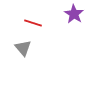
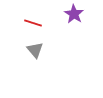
gray triangle: moved 12 px right, 2 px down
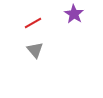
red line: rotated 48 degrees counterclockwise
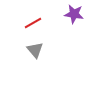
purple star: rotated 24 degrees counterclockwise
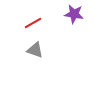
gray triangle: rotated 30 degrees counterclockwise
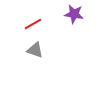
red line: moved 1 px down
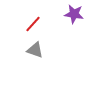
red line: rotated 18 degrees counterclockwise
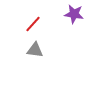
gray triangle: rotated 12 degrees counterclockwise
